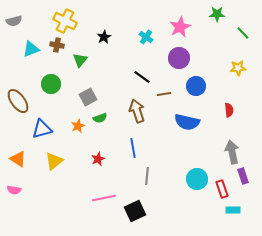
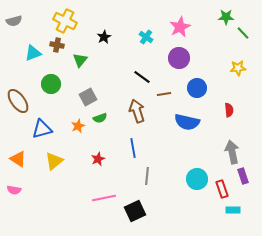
green star: moved 9 px right, 3 px down
cyan triangle: moved 2 px right, 4 px down
blue circle: moved 1 px right, 2 px down
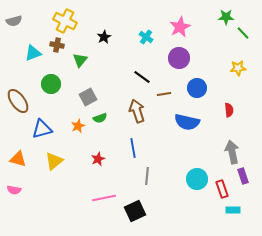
orange triangle: rotated 18 degrees counterclockwise
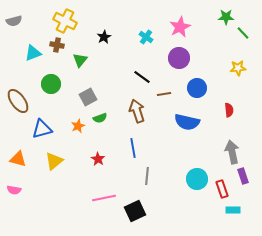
red star: rotated 16 degrees counterclockwise
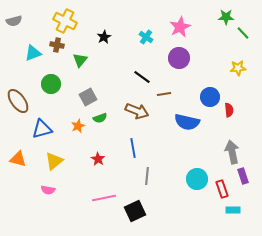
blue circle: moved 13 px right, 9 px down
brown arrow: rotated 130 degrees clockwise
pink semicircle: moved 34 px right
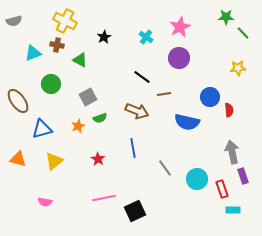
green triangle: rotated 42 degrees counterclockwise
gray line: moved 18 px right, 8 px up; rotated 42 degrees counterclockwise
pink semicircle: moved 3 px left, 12 px down
